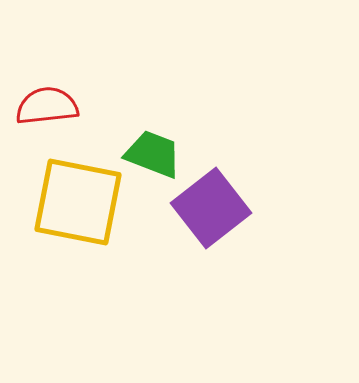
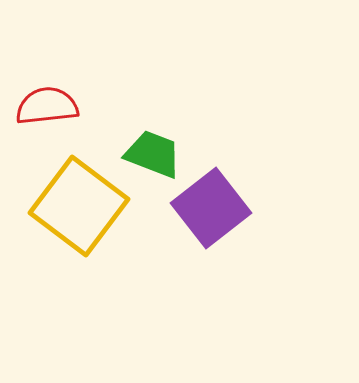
yellow square: moved 1 px right, 4 px down; rotated 26 degrees clockwise
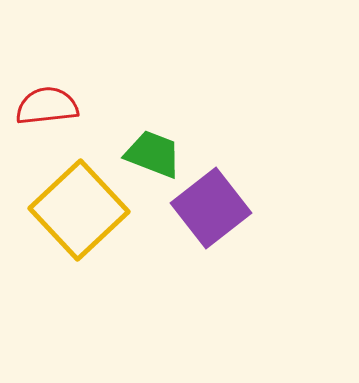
yellow square: moved 4 px down; rotated 10 degrees clockwise
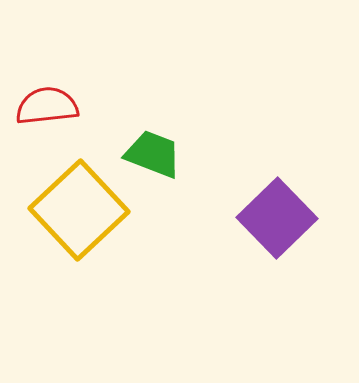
purple square: moved 66 px right, 10 px down; rotated 6 degrees counterclockwise
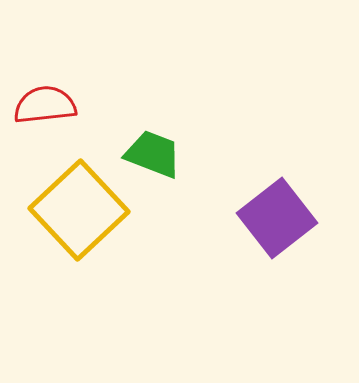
red semicircle: moved 2 px left, 1 px up
purple square: rotated 6 degrees clockwise
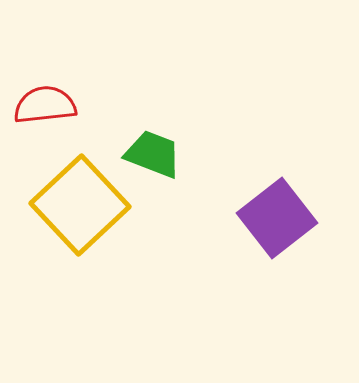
yellow square: moved 1 px right, 5 px up
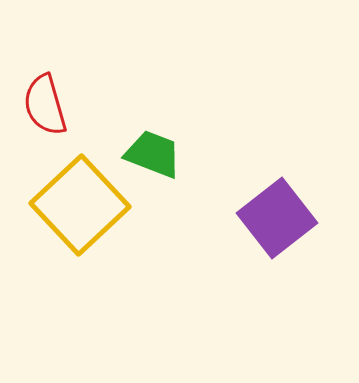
red semicircle: rotated 100 degrees counterclockwise
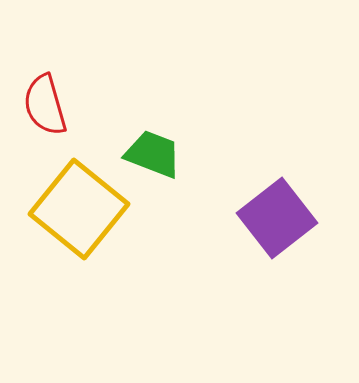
yellow square: moved 1 px left, 4 px down; rotated 8 degrees counterclockwise
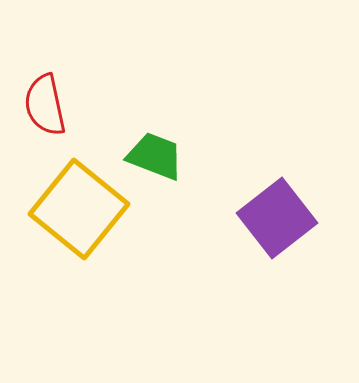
red semicircle: rotated 4 degrees clockwise
green trapezoid: moved 2 px right, 2 px down
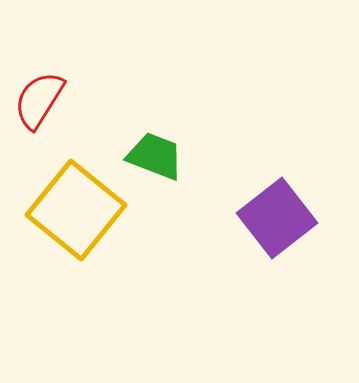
red semicircle: moved 6 px left, 5 px up; rotated 44 degrees clockwise
yellow square: moved 3 px left, 1 px down
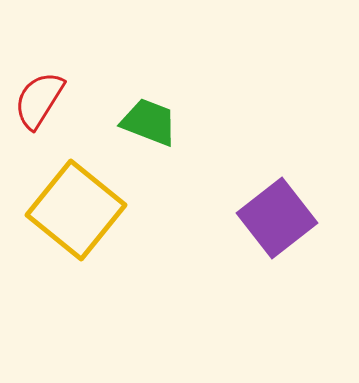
green trapezoid: moved 6 px left, 34 px up
